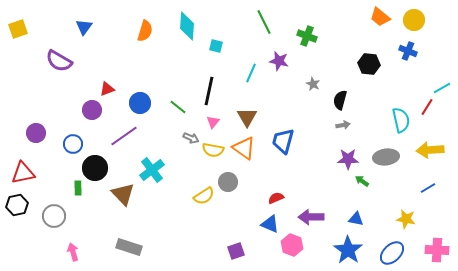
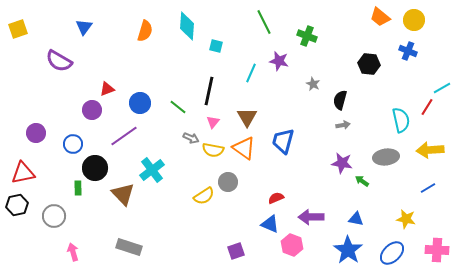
purple star at (348, 159): moved 6 px left, 4 px down; rotated 10 degrees clockwise
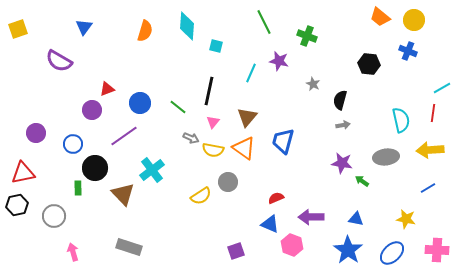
red line at (427, 107): moved 6 px right, 6 px down; rotated 24 degrees counterclockwise
brown triangle at (247, 117): rotated 10 degrees clockwise
yellow semicircle at (204, 196): moved 3 px left
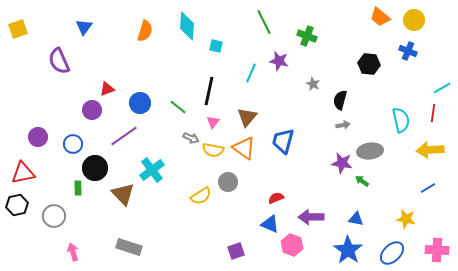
purple semicircle at (59, 61): rotated 36 degrees clockwise
purple circle at (36, 133): moved 2 px right, 4 px down
gray ellipse at (386, 157): moved 16 px left, 6 px up
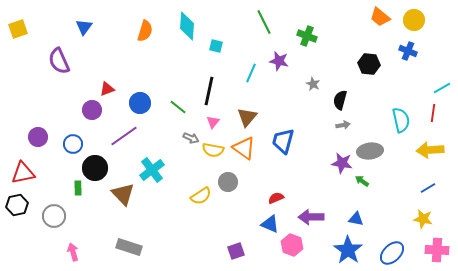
yellow star at (406, 219): moved 17 px right
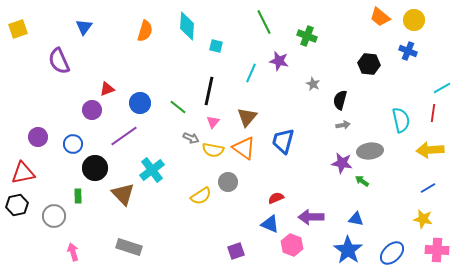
green rectangle at (78, 188): moved 8 px down
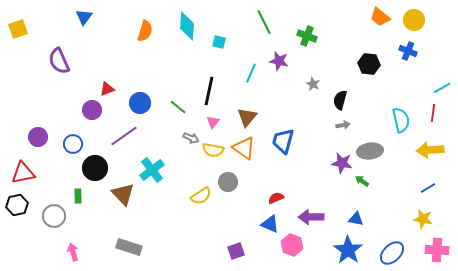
blue triangle at (84, 27): moved 10 px up
cyan square at (216, 46): moved 3 px right, 4 px up
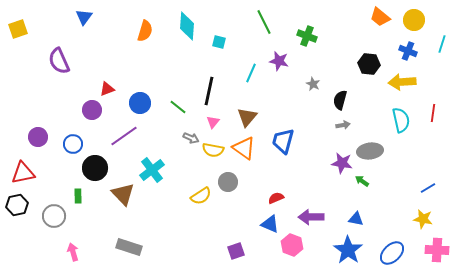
cyan line at (442, 88): moved 44 px up; rotated 42 degrees counterclockwise
yellow arrow at (430, 150): moved 28 px left, 68 px up
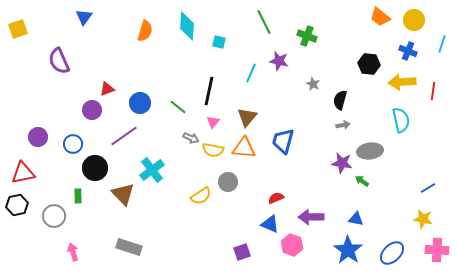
red line at (433, 113): moved 22 px up
orange triangle at (244, 148): rotated 30 degrees counterclockwise
purple square at (236, 251): moved 6 px right, 1 px down
